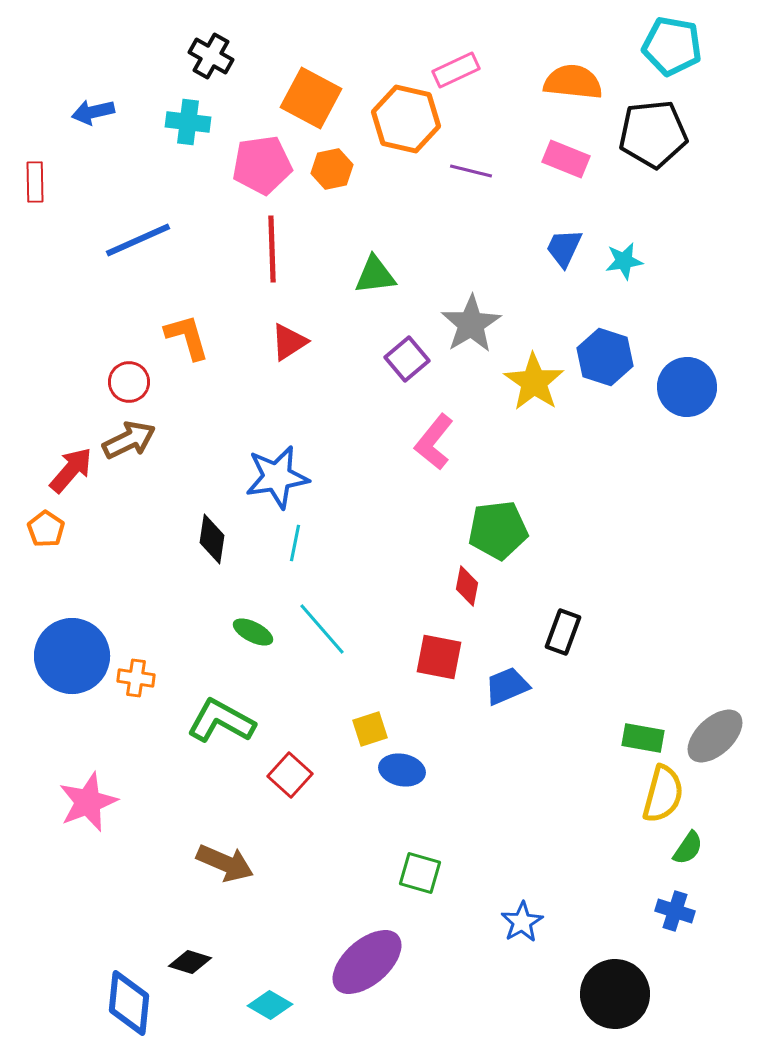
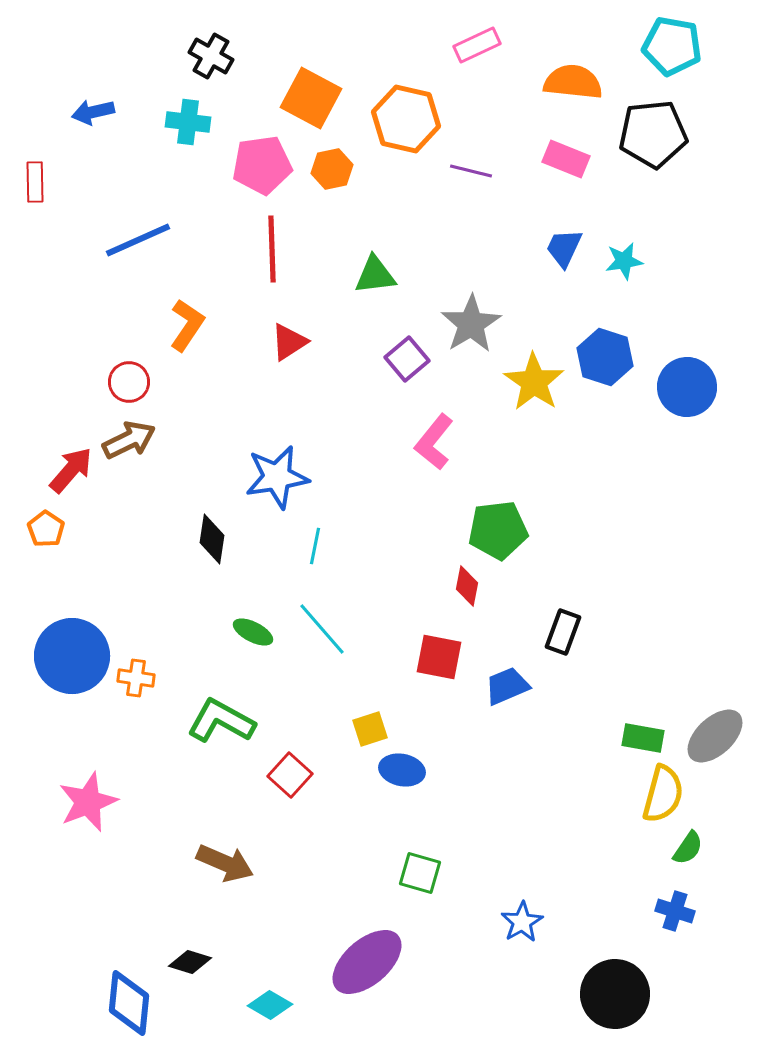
pink rectangle at (456, 70): moved 21 px right, 25 px up
orange L-shape at (187, 337): moved 12 px up; rotated 50 degrees clockwise
cyan line at (295, 543): moved 20 px right, 3 px down
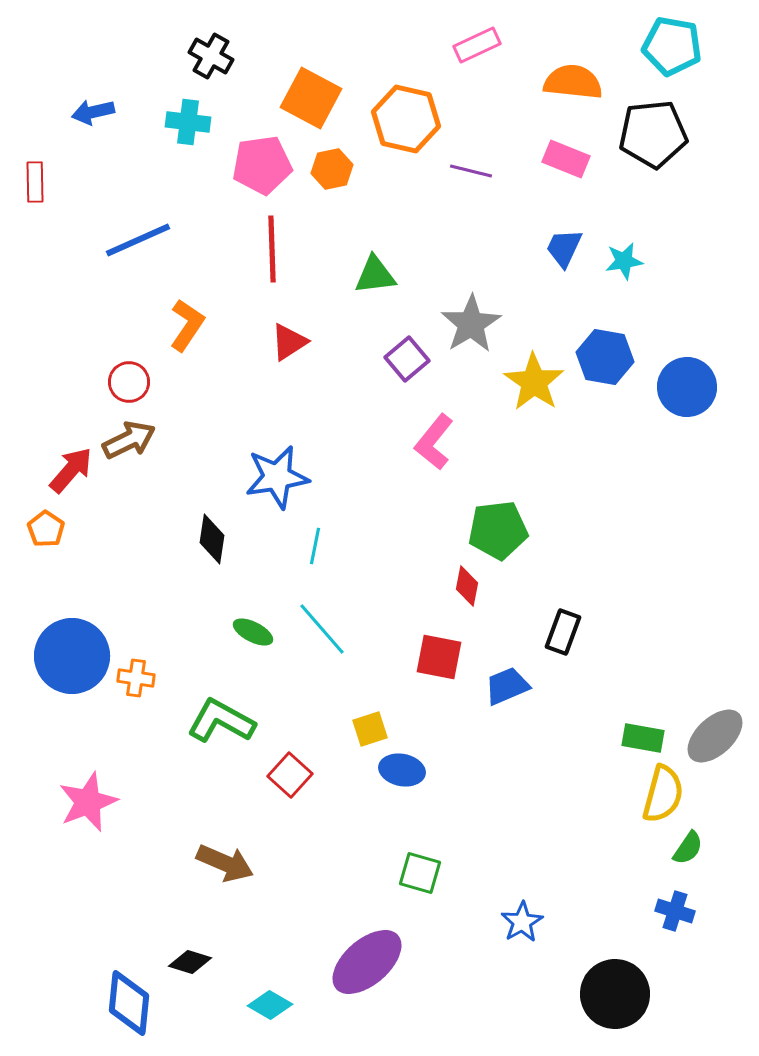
blue hexagon at (605, 357): rotated 8 degrees counterclockwise
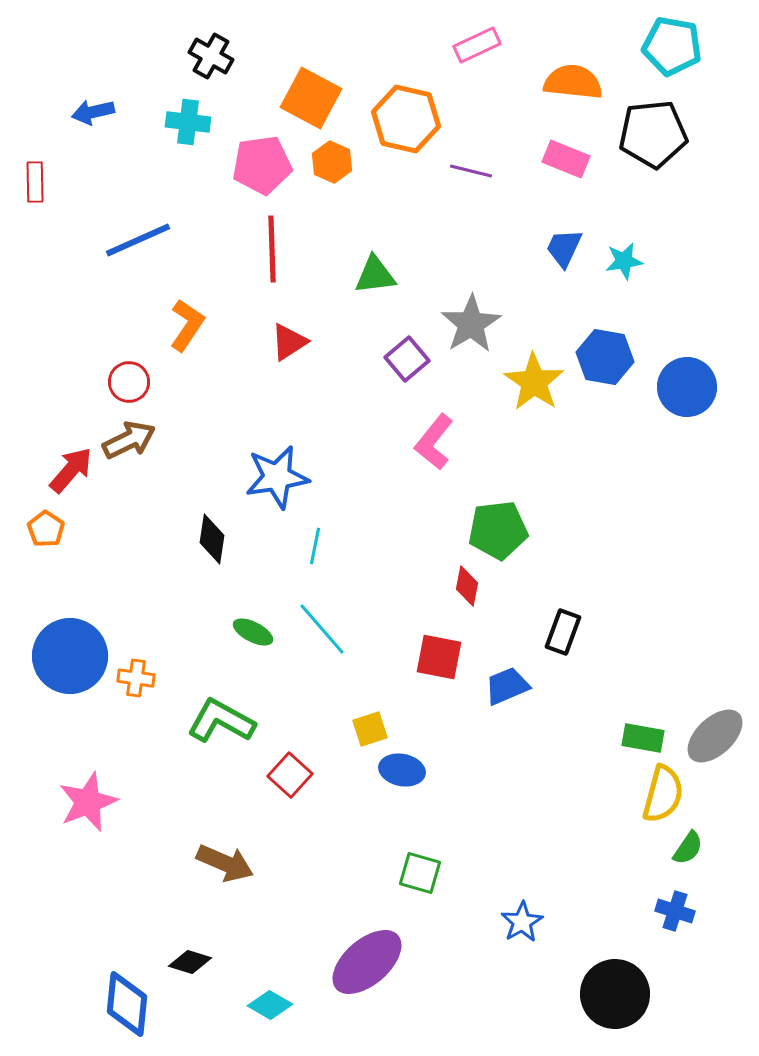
orange hexagon at (332, 169): moved 7 px up; rotated 24 degrees counterclockwise
blue circle at (72, 656): moved 2 px left
blue diamond at (129, 1003): moved 2 px left, 1 px down
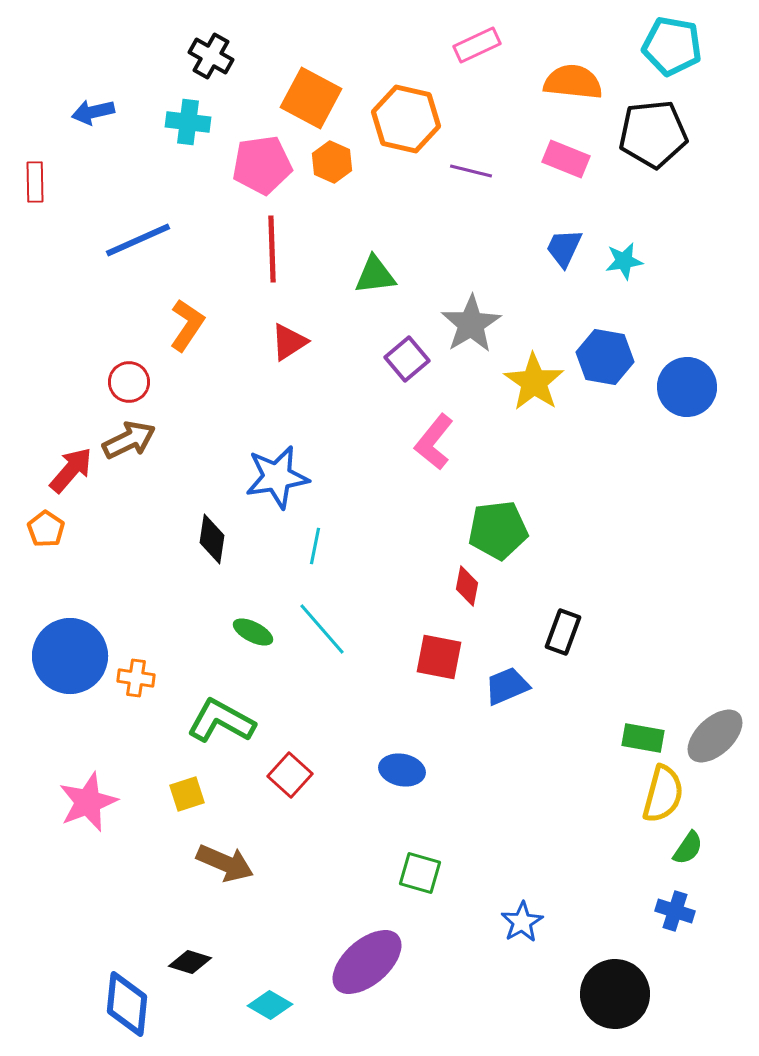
yellow square at (370, 729): moved 183 px left, 65 px down
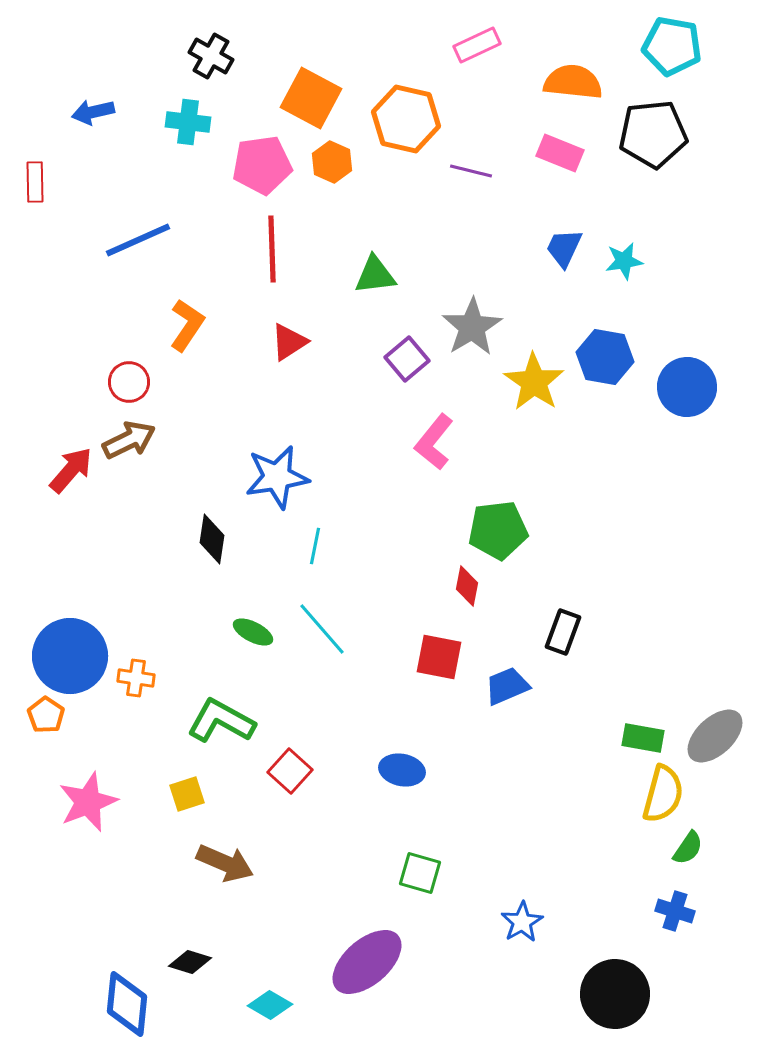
pink rectangle at (566, 159): moved 6 px left, 6 px up
gray star at (471, 324): moved 1 px right, 3 px down
orange pentagon at (46, 529): moved 186 px down
red square at (290, 775): moved 4 px up
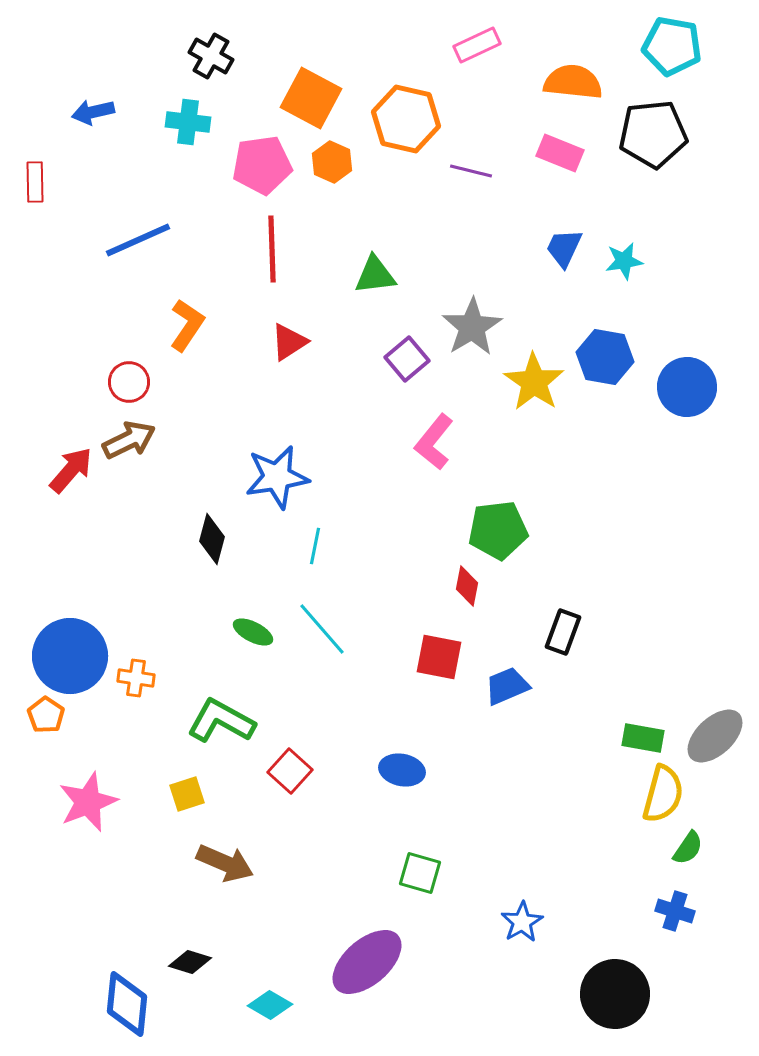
black diamond at (212, 539): rotated 6 degrees clockwise
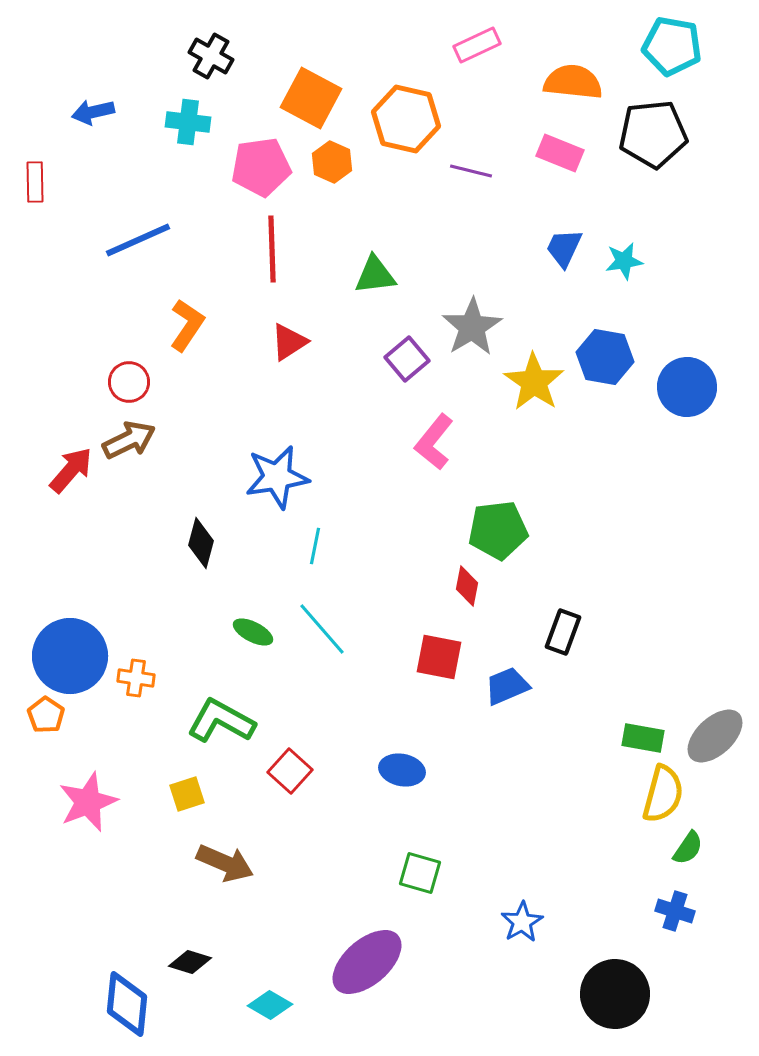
pink pentagon at (262, 165): moved 1 px left, 2 px down
black diamond at (212, 539): moved 11 px left, 4 px down
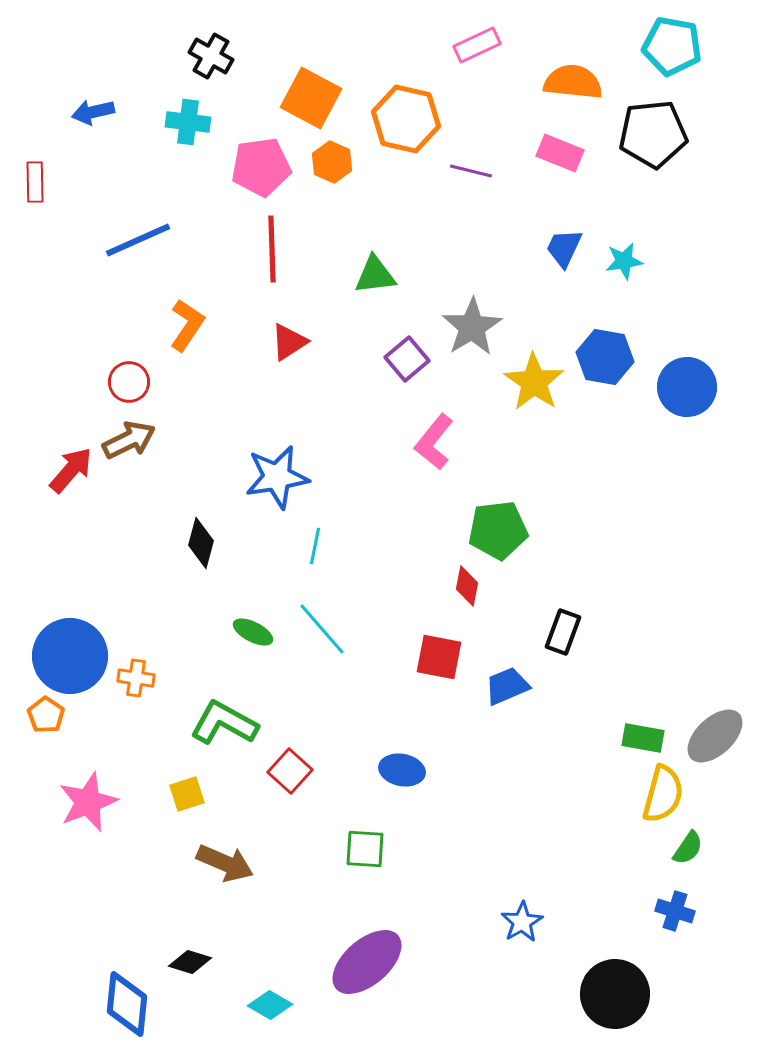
green L-shape at (221, 721): moved 3 px right, 2 px down
green square at (420, 873): moved 55 px left, 24 px up; rotated 12 degrees counterclockwise
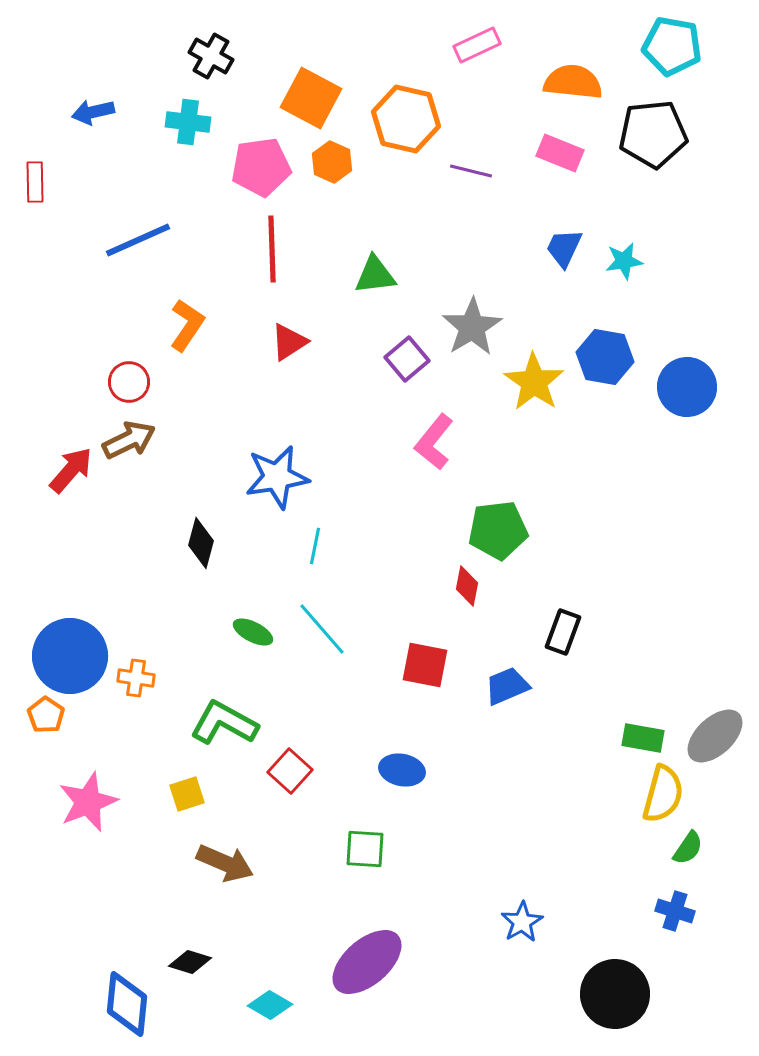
red square at (439, 657): moved 14 px left, 8 px down
